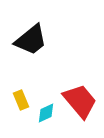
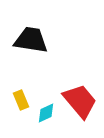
black trapezoid: rotated 132 degrees counterclockwise
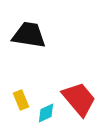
black trapezoid: moved 2 px left, 5 px up
red trapezoid: moved 1 px left, 2 px up
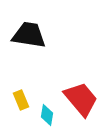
red trapezoid: moved 2 px right
cyan diamond: moved 1 px right, 2 px down; rotated 55 degrees counterclockwise
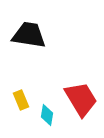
red trapezoid: rotated 9 degrees clockwise
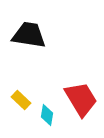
yellow rectangle: rotated 24 degrees counterclockwise
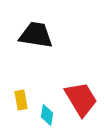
black trapezoid: moved 7 px right
yellow rectangle: rotated 36 degrees clockwise
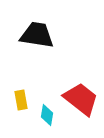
black trapezoid: moved 1 px right
red trapezoid: rotated 21 degrees counterclockwise
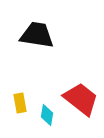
yellow rectangle: moved 1 px left, 3 px down
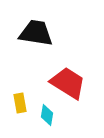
black trapezoid: moved 1 px left, 2 px up
red trapezoid: moved 13 px left, 16 px up; rotated 6 degrees counterclockwise
